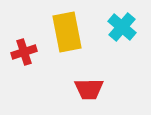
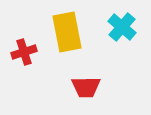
red trapezoid: moved 3 px left, 2 px up
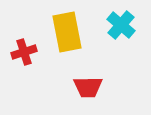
cyan cross: moved 1 px left, 2 px up
red trapezoid: moved 2 px right
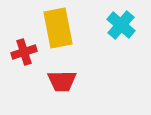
yellow rectangle: moved 9 px left, 4 px up
red trapezoid: moved 26 px left, 6 px up
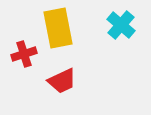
red cross: moved 2 px down
red trapezoid: rotated 24 degrees counterclockwise
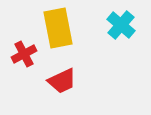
red cross: rotated 10 degrees counterclockwise
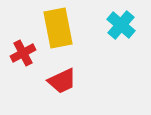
red cross: moved 1 px left, 1 px up
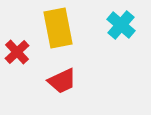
red cross: moved 6 px left, 1 px up; rotated 15 degrees counterclockwise
